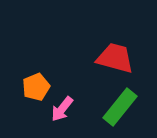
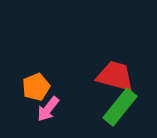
red trapezoid: moved 18 px down
pink arrow: moved 14 px left
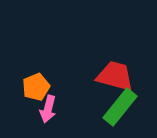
pink arrow: rotated 24 degrees counterclockwise
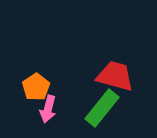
orange pentagon: rotated 12 degrees counterclockwise
green rectangle: moved 18 px left, 1 px down
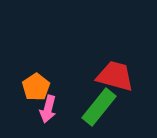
green rectangle: moved 3 px left, 1 px up
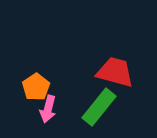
red trapezoid: moved 4 px up
